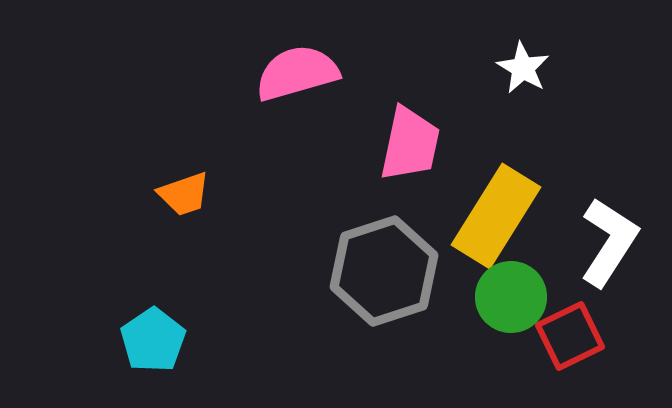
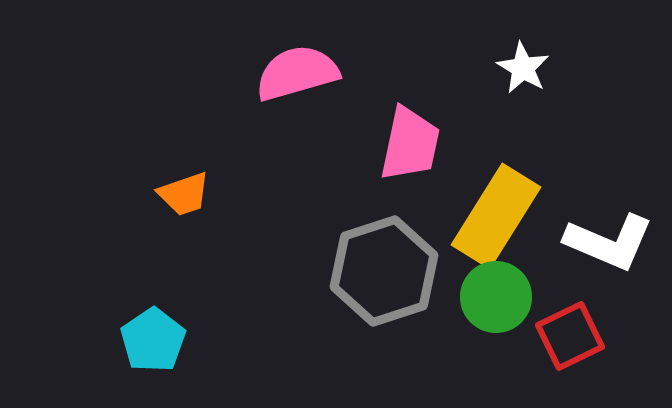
white L-shape: rotated 80 degrees clockwise
green circle: moved 15 px left
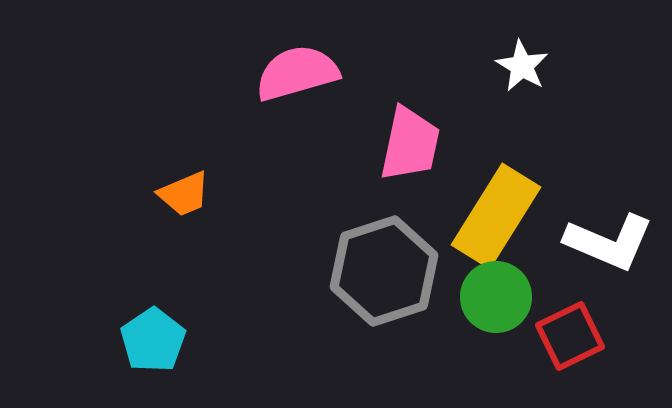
white star: moved 1 px left, 2 px up
orange trapezoid: rotated 4 degrees counterclockwise
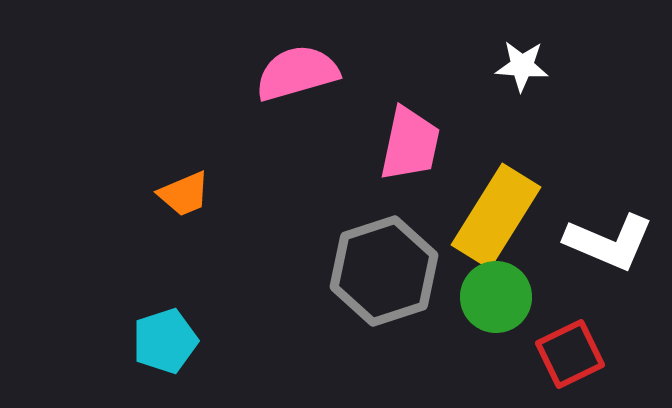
white star: rotated 26 degrees counterclockwise
red square: moved 18 px down
cyan pentagon: moved 12 px right, 1 px down; rotated 16 degrees clockwise
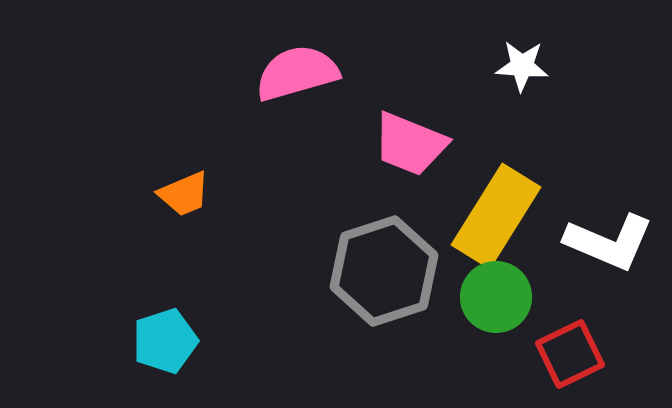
pink trapezoid: rotated 100 degrees clockwise
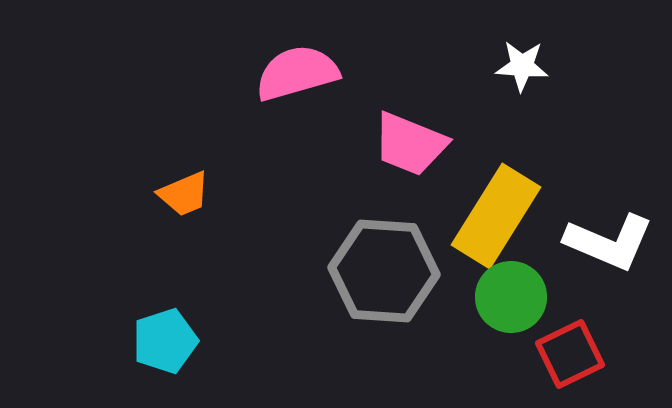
gray hexagon: rotated 22 degrees clockwise
green circle: moved 15 px right
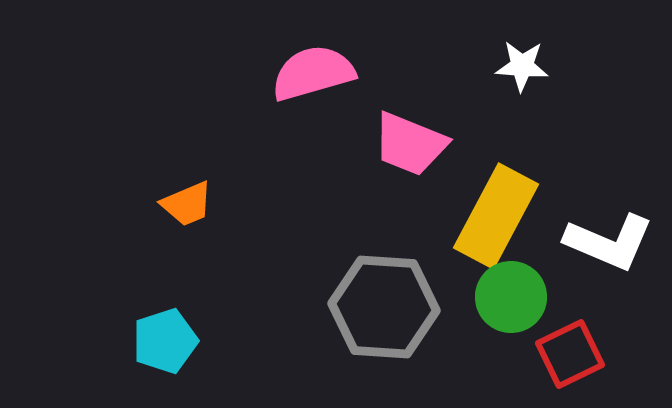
pink semicircle: moved 16 px right
orange trapezoid: moved 3 px right, 10 px down
yellow rectangle: rotated 4 degrees counterclockwise
gray hexagon: moved 36 px down
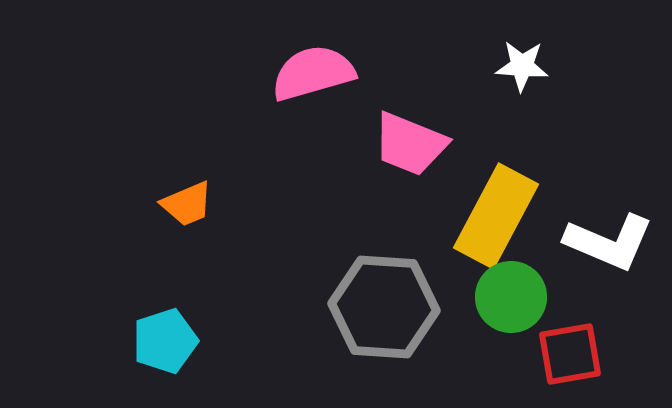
red square: rotated 16 degrees clockwise
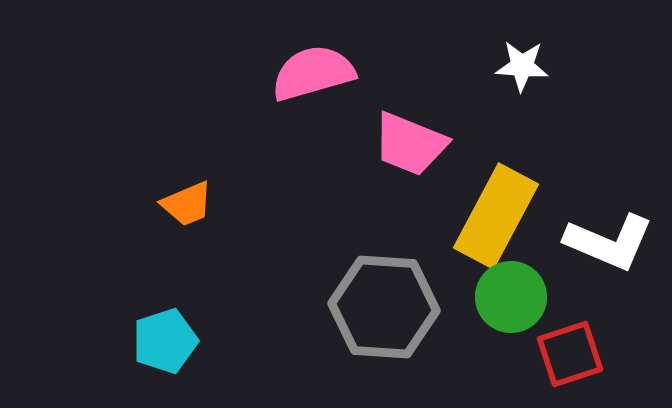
red square: rotated 8 degrees counterclockwise
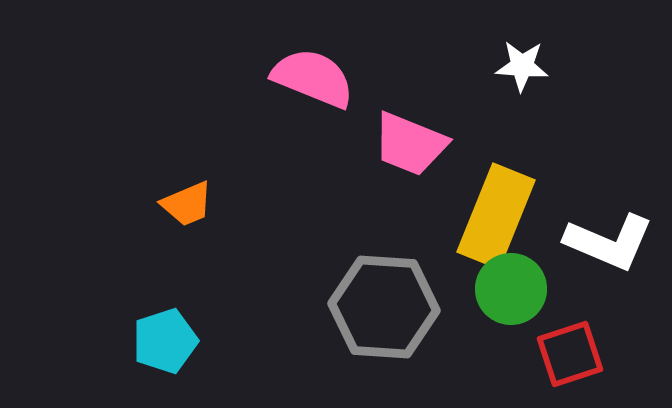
pink semicircle: moved 5 px down; rotated 38 degrees clockwise
yellow rectangle: rotated 6 degrees counterclockwise
green circle: moved 8 px up
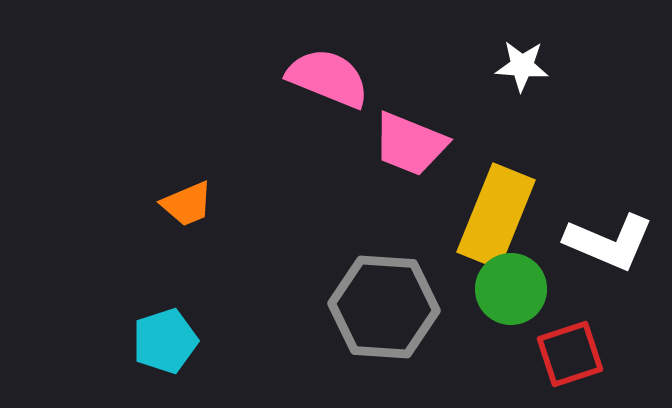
pink semicircle: moved 15 px right
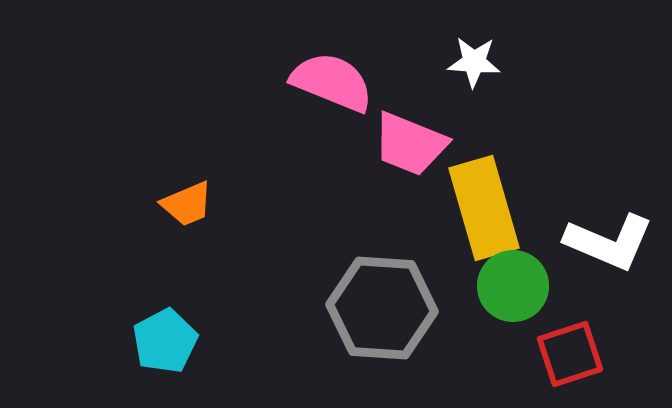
white star: moved 48 px left, 4 px up
pink semicircle: moved 4 px right, 4 px down
yellow rectangle: moved 12 px left, 8 px up; rotated 38 degrees counterclockwise
green circle: moved 2 px right, 3 px up
gray hexagon: moved 2 px left, 1 px down
cyan pentagon: rotated 10 degrees counterclockwise
